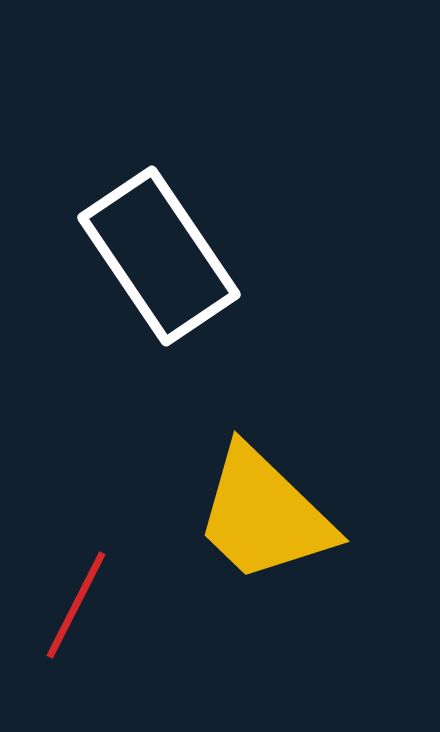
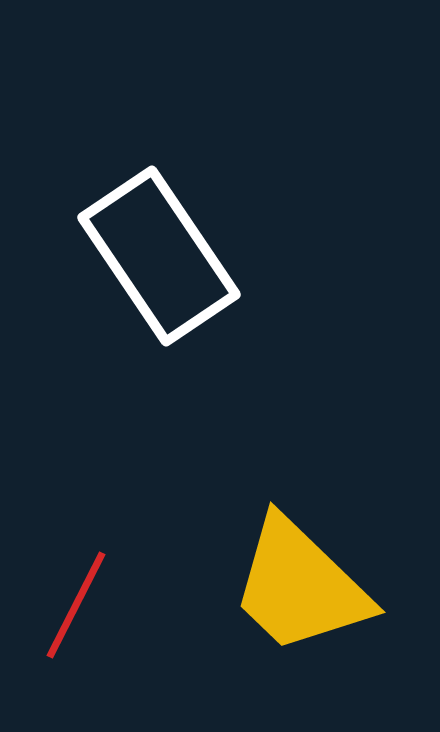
yellow trapezoid: moved 36 px right, 71 px down
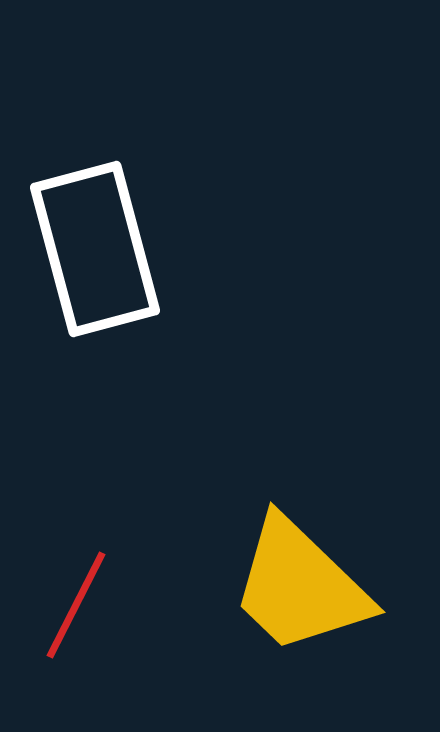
white rectangle: moved 64 px left, 7 px up; rotated 19 degrees clockwise
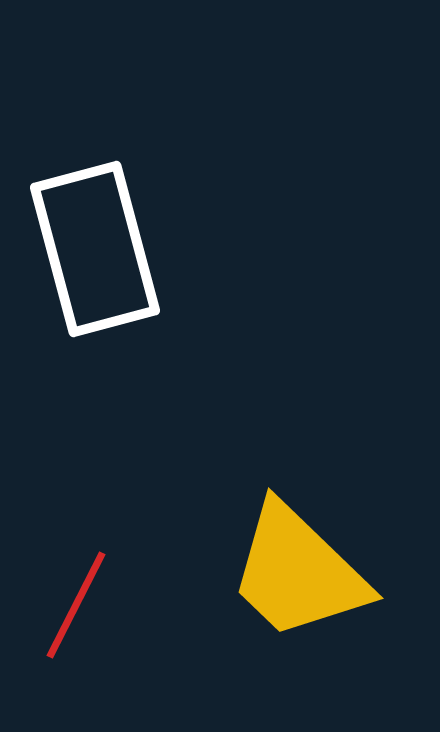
yellow trapezoid: moved 2 px left, 14 px up
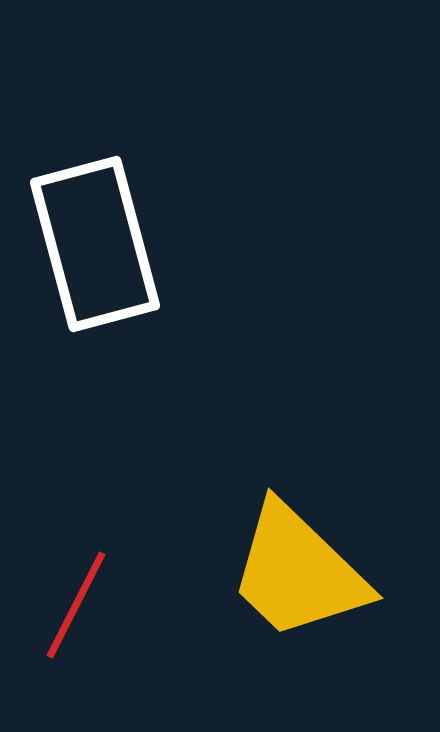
white rectangle: moved 5 px up
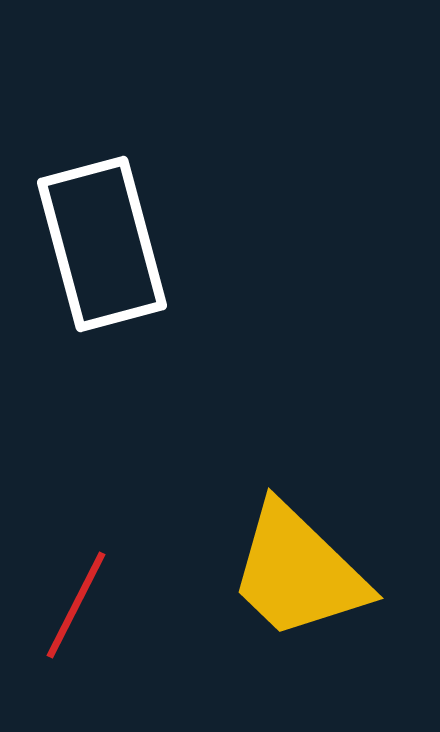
white rectangle: moved 7 px right
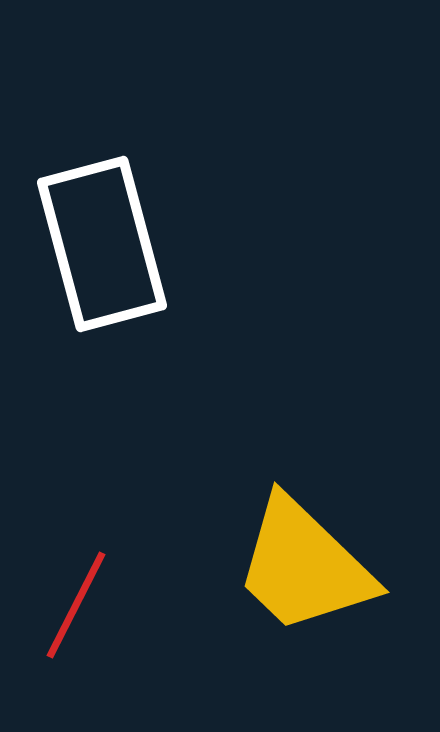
yellow trapezoid: moved 6 px right, 6 px up
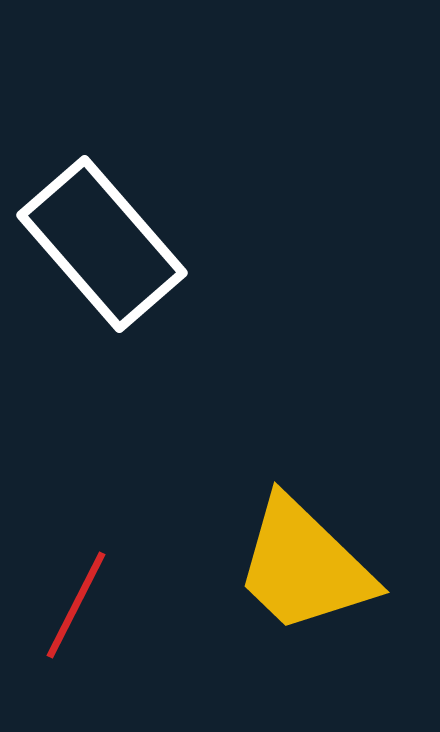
white rectangle: rotated 26 degrees counterclockwise
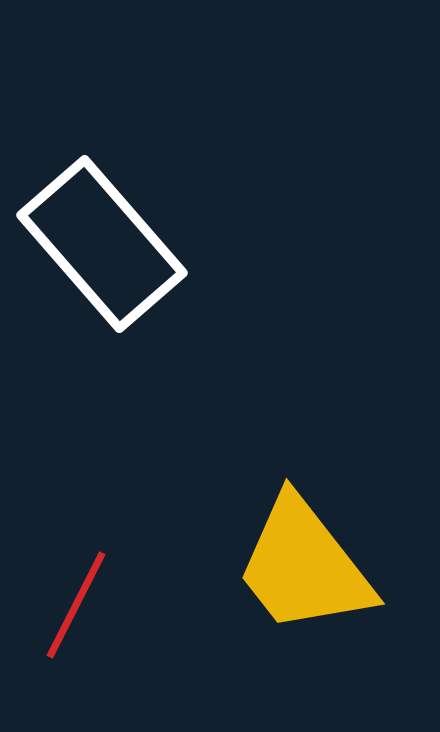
yellow trapezoid: rotated 8 degrees clockwise
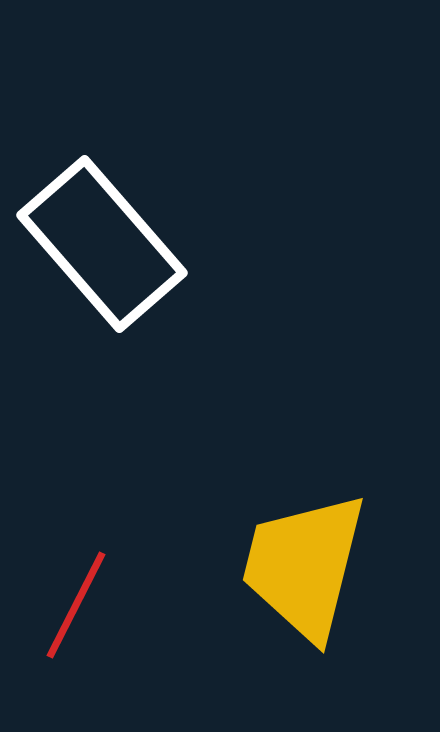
yellow trapezoid: rotated 52 degrees clockwise
